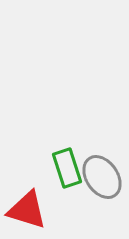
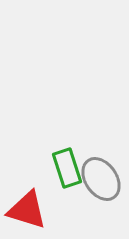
gray ellipse: moved 1 px left, 2 px down
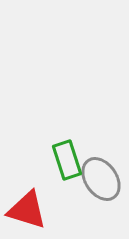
green rectangle: moved 8 px up
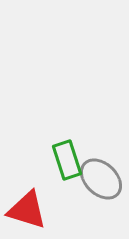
gray ellipse: rotated 12 degrees counterclockwise
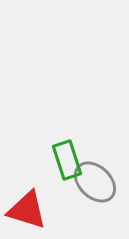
gray ellipse: moved 6 px left, 3 px down
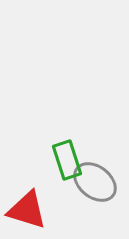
gray ellipse: rotated 6 degrees counterclockwise
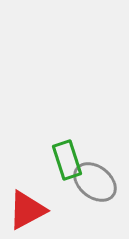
red triangle: rotated 45 degrees counterclockwise
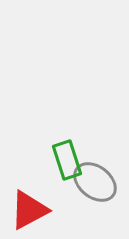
red triangle: moved 2 px right
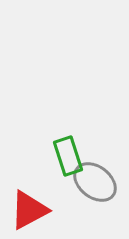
green rectangle: moved 1 px right, 4 px up
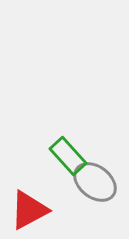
green rectangle: rotated 24 degrees counterclockwise
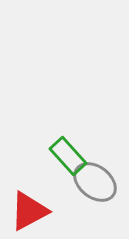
red triangle: moved 1 px down
